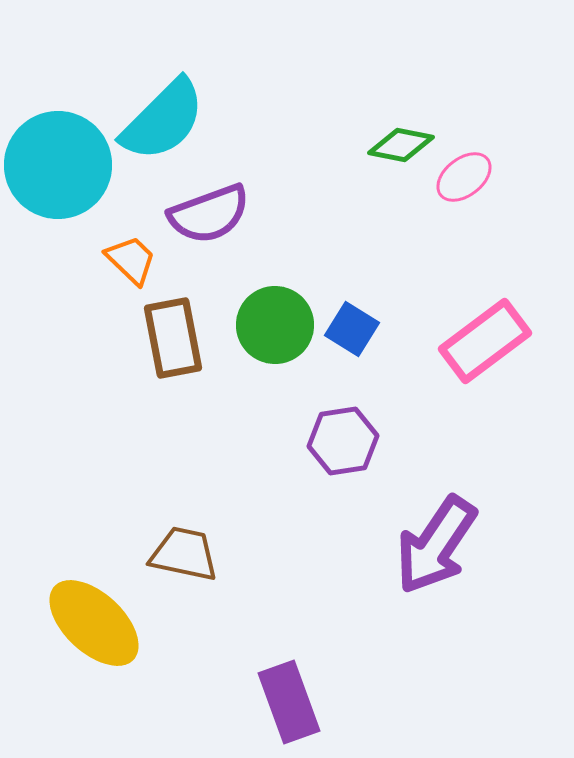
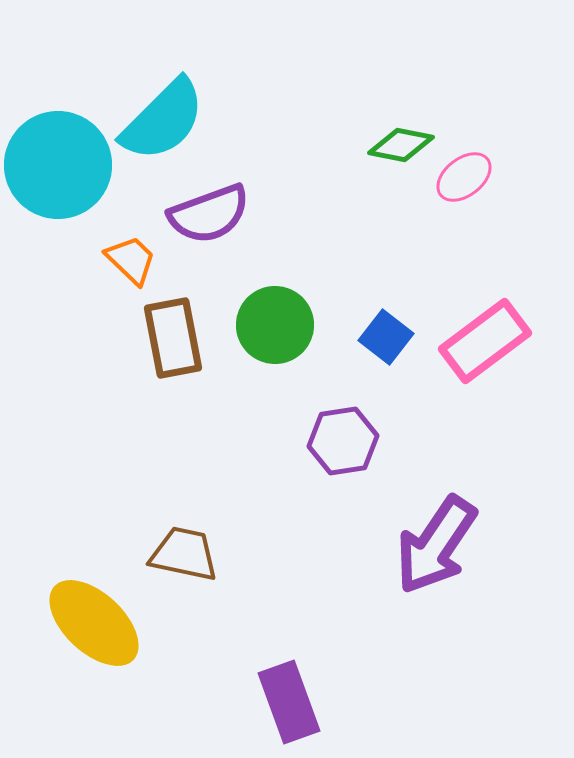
blue square: moved 34 px right, 8 px down; rotated 6 degrees clockwise
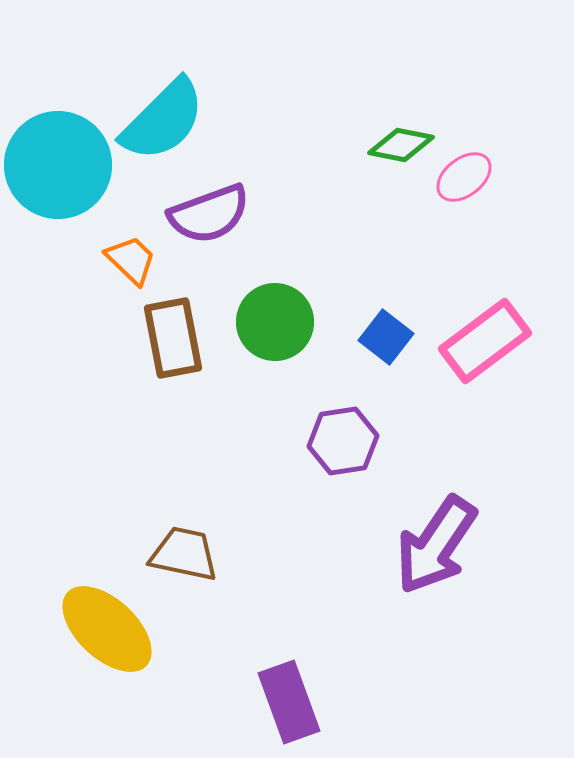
green circle: moved 3 px up
yellow ellipse: moved 13 px right, 6 px down
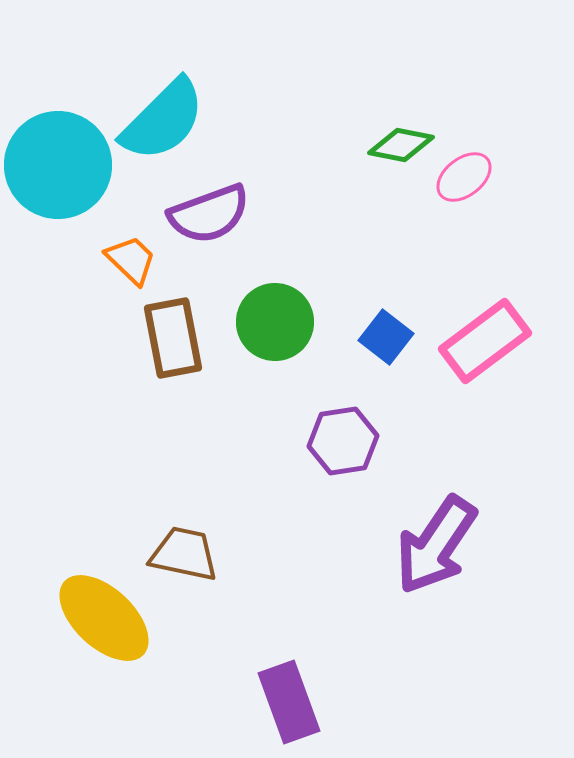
yellow ellipse: moved 3 px left, 11 px up
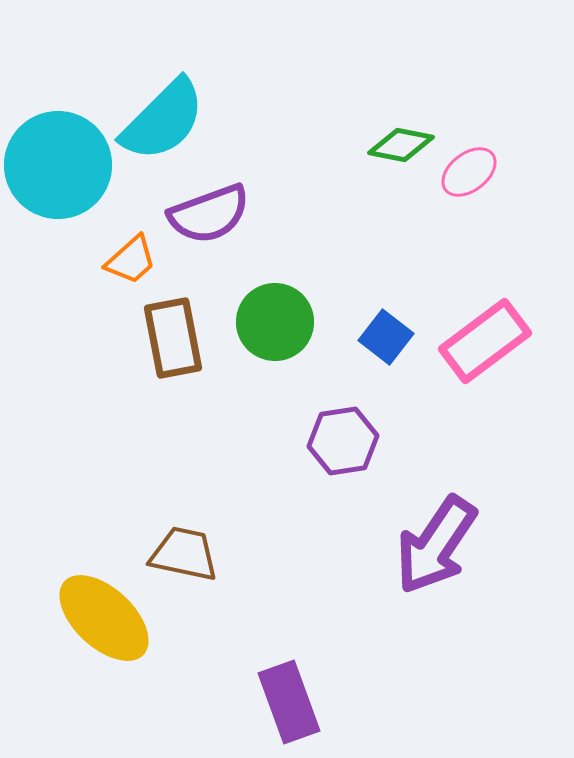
pink ellipse: moved 5 px right, 5 px up
orange trapezoid: rotated 94 degrees clockwise
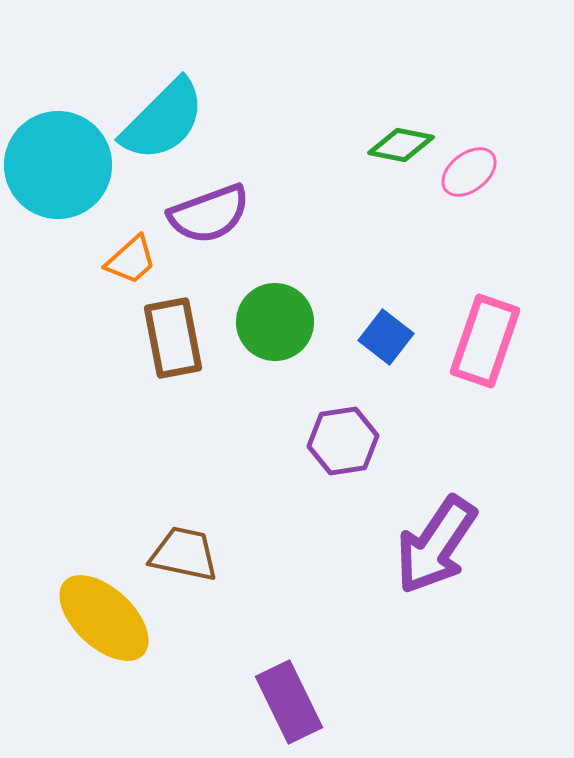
pink rectangle: rotated 34 degrees counterclockwise
purple rectangle: rotated 6 degrees counterclockwise
